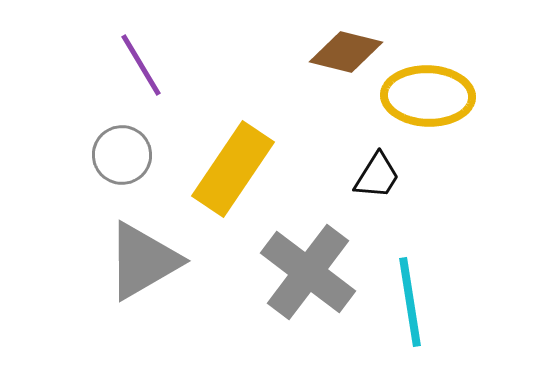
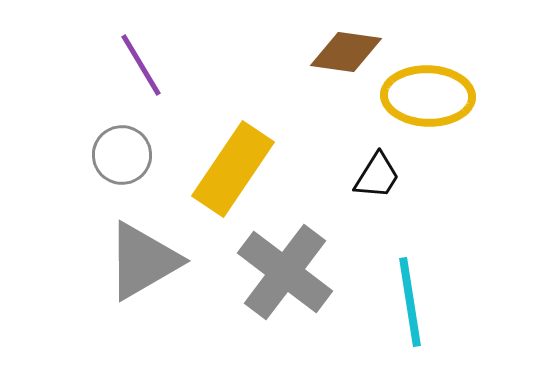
brown diamond: rotated 6 degrees counterclockwise
gray cross: moved 23 px left
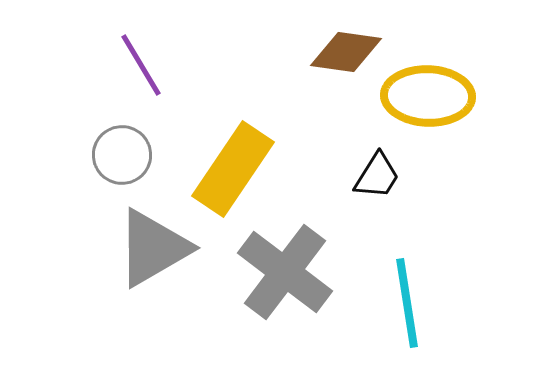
gray triangle: moved 10 px right, 13 px up
cyan line: moved 3 px left, 1 px down
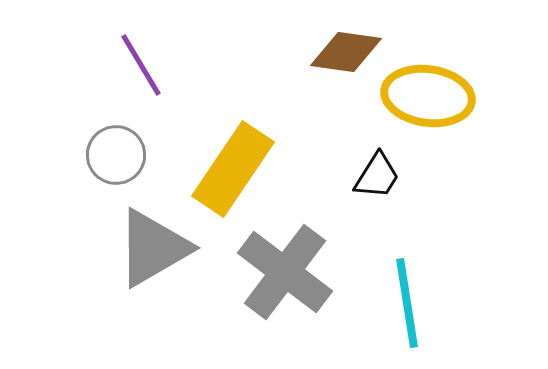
yellow ellipse: rotated 6 degrees clockwise
gray circle: moved 6 px left
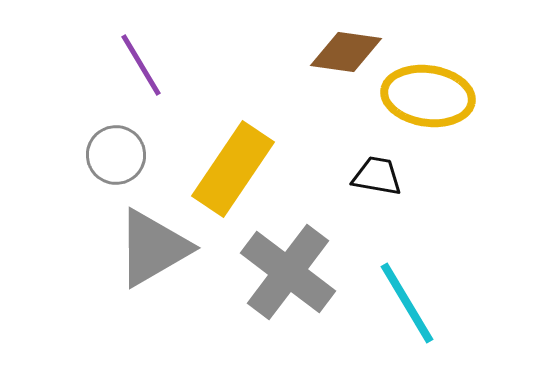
black trapezoid: rotated 112 degrees counterclockwise
gray cross: moved 3 px right
cyan line: rotated 22 degrees counterclockwise
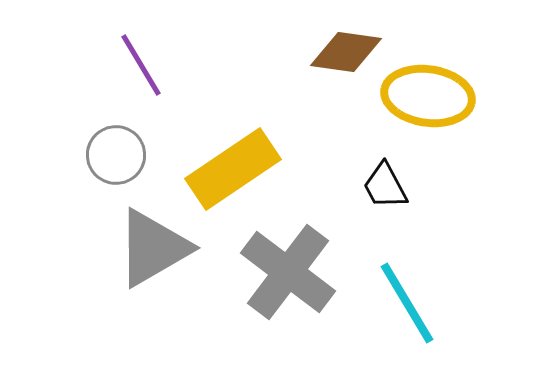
yellow rectangle: rotated 22 degrees clockwise
black trapezoid: moved 8 px right, 10 px down; rotated 128 degrees counterclockwise
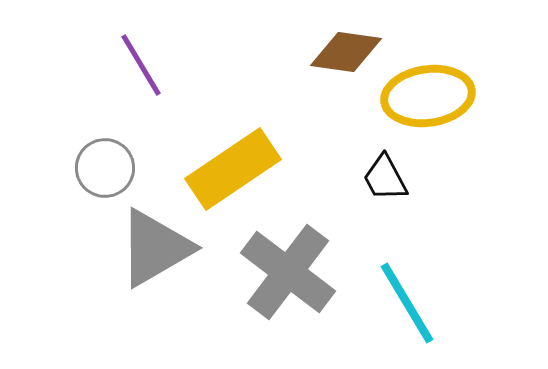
yellow ellipse: rotated 16 degrees counterclockwise
gray circle: moved 11 px left, 13 px down
black trapezoid: moved 8 px up
gray triangle: moved 2 px right
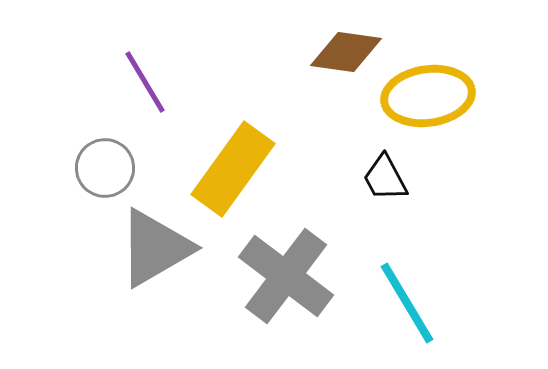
purple line: moved 4 px right, 17 px down
yellow rectangle: rotated 20 degrees counterclockwise
gray cross: moved 2 px left, 4 px down
